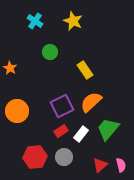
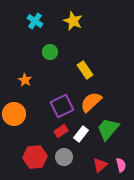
orange star: moved 15 px right, 12 px down
orange circle: moved 3 px left, 3 px down
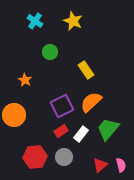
yellow rectangle: moved 1 px right
orange circle: moved 1 px down
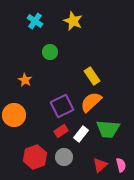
yellow rectangle: moved 6 px right, 6 px down
green trapezoid: rotated 125 degrees counterclockwise
red hexagon: rotated 15 degrees counterclockwise
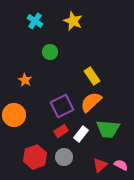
pink semicircle: rotated 48 degrees counterclockwise
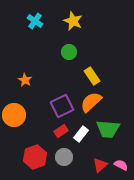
green circle: moved 19 px right
